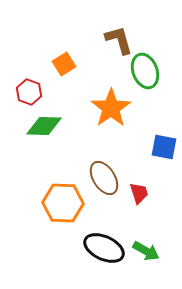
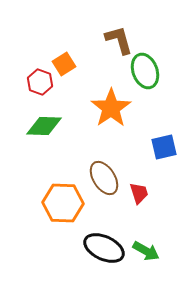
red hexagon: moved 11 px right, 10 px up
blue square: rotated 24 degrees counterclockwise
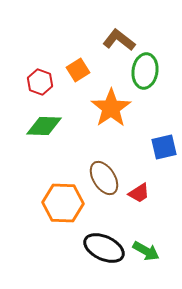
brown L-shape: rotated 36 degrees counterclockwise
orange square: moved 14 px right, 6 px down
green ellipse: rotated 28 degrees clockwise
red trapezoid: rotated 75 degrees clockwise
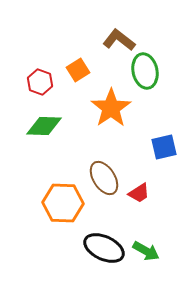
green ellipse: rotated 20 degrees counterclockwise
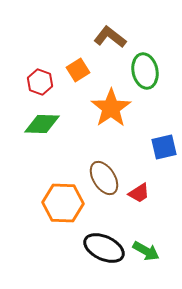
brown L-shape: moved 9 px left, 3 px up
green diamond: moved 2 px left, 2 px up
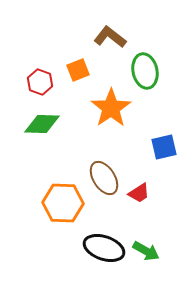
orange square: rotated 10 degrees clockwise
black ellipse: rotated 6 degrees counterclockwise
